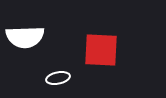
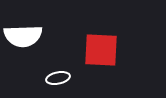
white semicircle: moved 2 px left, 1 px up
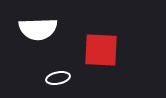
white semicircle: moved 15 px right, 7 px up
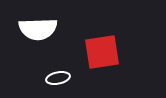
red square: moved 1 px right, 2 px down; rotated 12 degrees counterclockwise
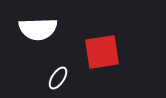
white ellipse: rotated 45 degrees counterclockwise
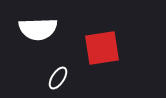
red square: moved 4 px up
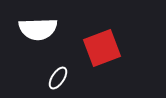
red square: rotated 12 degrees counterclockwise
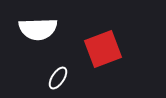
red square: moved 1 px right, 1 px down
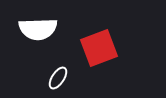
red square: moved 4 px left, 1 px up
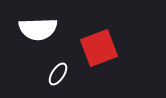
white ellipse: moved 4 px up
